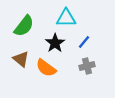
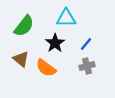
blue line: moved 2 px right, 2 px down
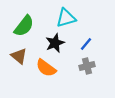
cyan triangle: rotated 15 degrees counterclockwise
black star: rotated 12 degrees clockwise
brown triangle: moved 2 px left, 3 px up
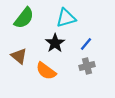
green semicircle: moved 8 px up
black star: rotated 12 degrees counterclockwise
orange semicircle: moved 3 px down
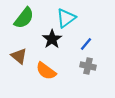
cyan triangle: rotated 20 degrees counterclockwise
black star: moved 3 px left, 4 px up
gray cross: moved 1 px right; rotated 28 degrees clockwise
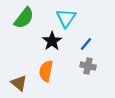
cyan triangle: rotated 20 degrees counterclockwise
black star: moved 2 px down
brown triangle: moved 27 px down
orange semicircle: rotated 65 degrees clockwise
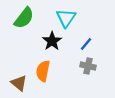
orange semicircle: moved 3 px left
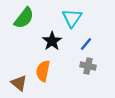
cyan triangle: moved 6 px right
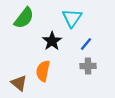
gray cross: rotated 14 degrees counterclockwise
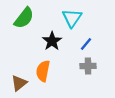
brown triangle: rotated 42 degrees clockwise
